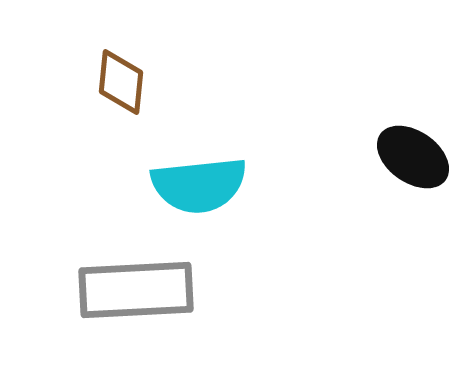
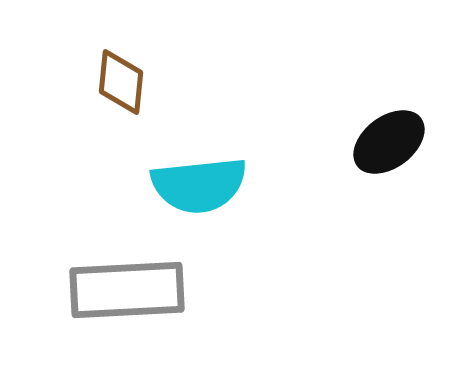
black ellipse: moved 24 px left, 15 px up; rotated 72 degrees counterclockwise
gray rectangle: moved 9 px left
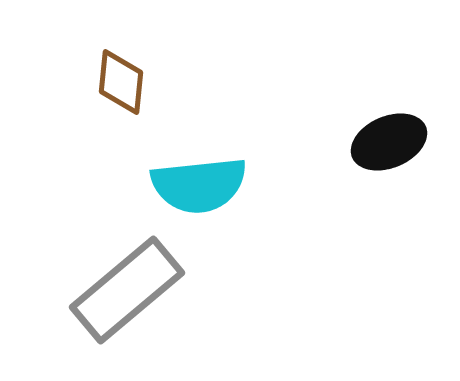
black ellipse: rotated 14 degrees clockwise
gray rectangle: rotated 37 degrees counterclockwise
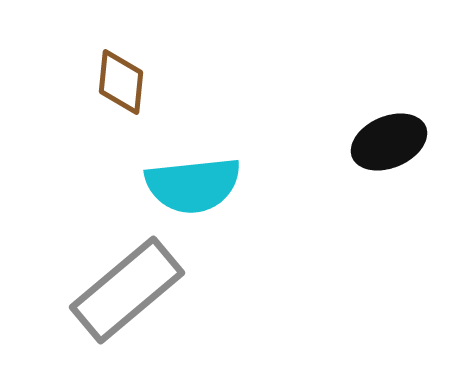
cyan semicircle: moved 6 px left
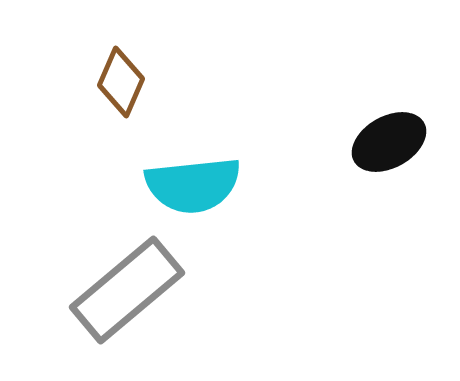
brown diamond: rotated 18 degrees clockwise
black ellipse: rotated 6 degrees counterclockwise
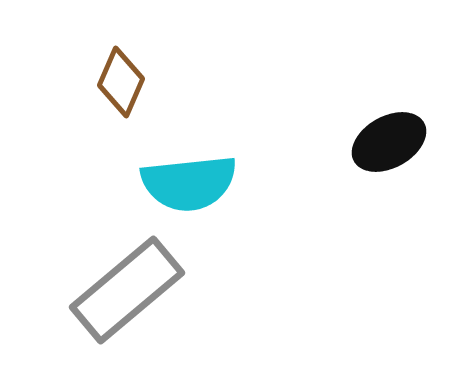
cyan semicircle: moved 4 px left, 2 px up
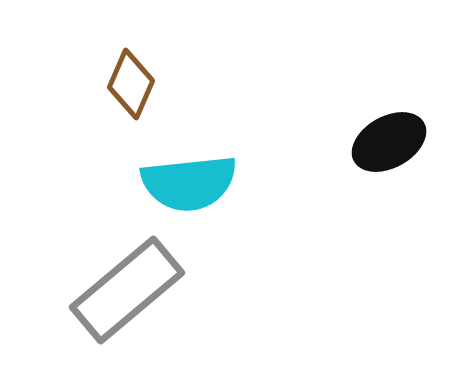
brown diamond: moved 10 px right, 2 px down
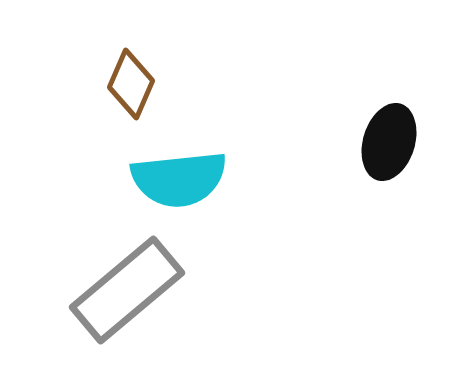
black ellipse: rotated 44 degrees counterclockwise
cyan semicircle: moved 10 px left, 4 px up
